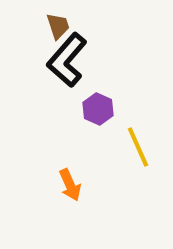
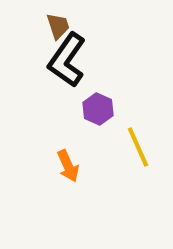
black L-shape: rotated 6 degrees counterclockwise
orange arrow: moved 2 px left, 19 px up
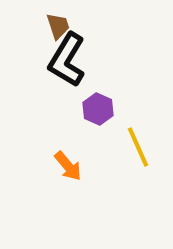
black L-shape: rotated 4 degrees counterclockwise
orange arrow: rotated 16 degrees counterclockwise
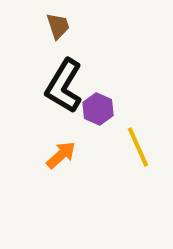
black L-shape: moved 3 px left, 26 px down
orange arrow: moved 7 px left, 11 px up; rotated 92 degrees counterclockwise
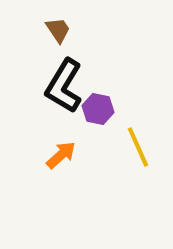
brown trapezoid: moved 4 px down; rotated 16 degrees counterclockwise
purple hexagon: rotated 12 degrees counterclockwise
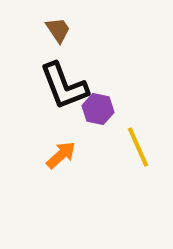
black L-shape: rotated 52 degrees counterclockwise
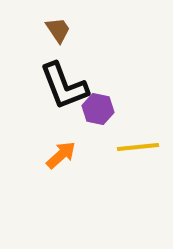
yellow line: rotated 72 degrees counterclockwise
